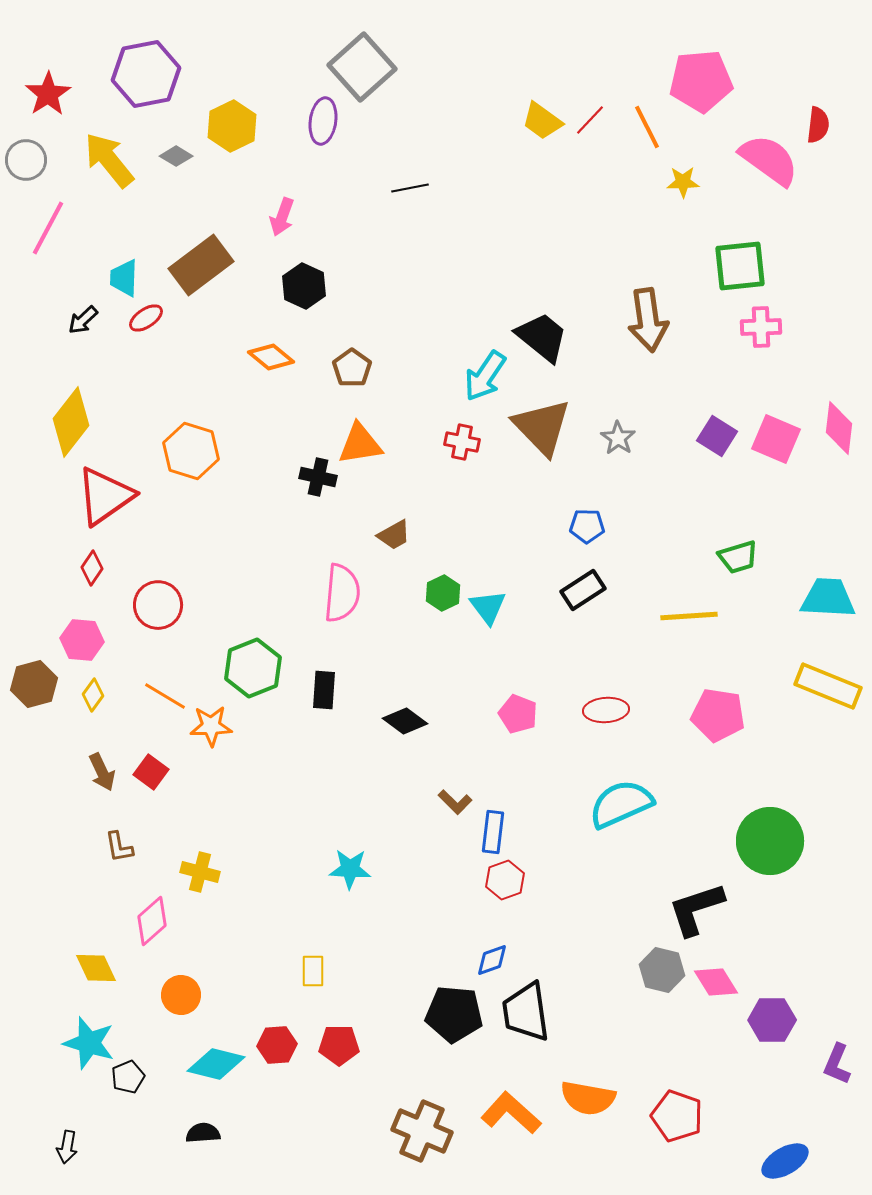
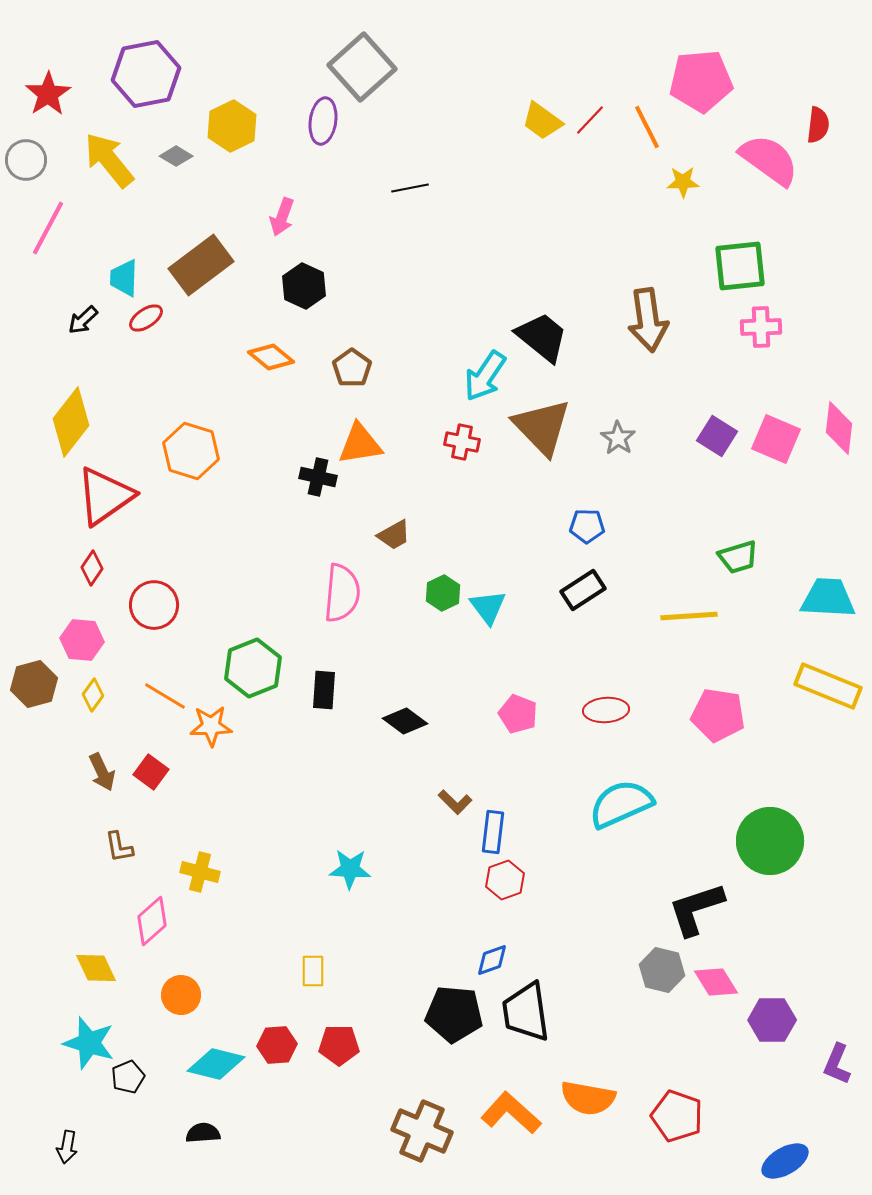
red circle at (158, 605): moved 4 px left
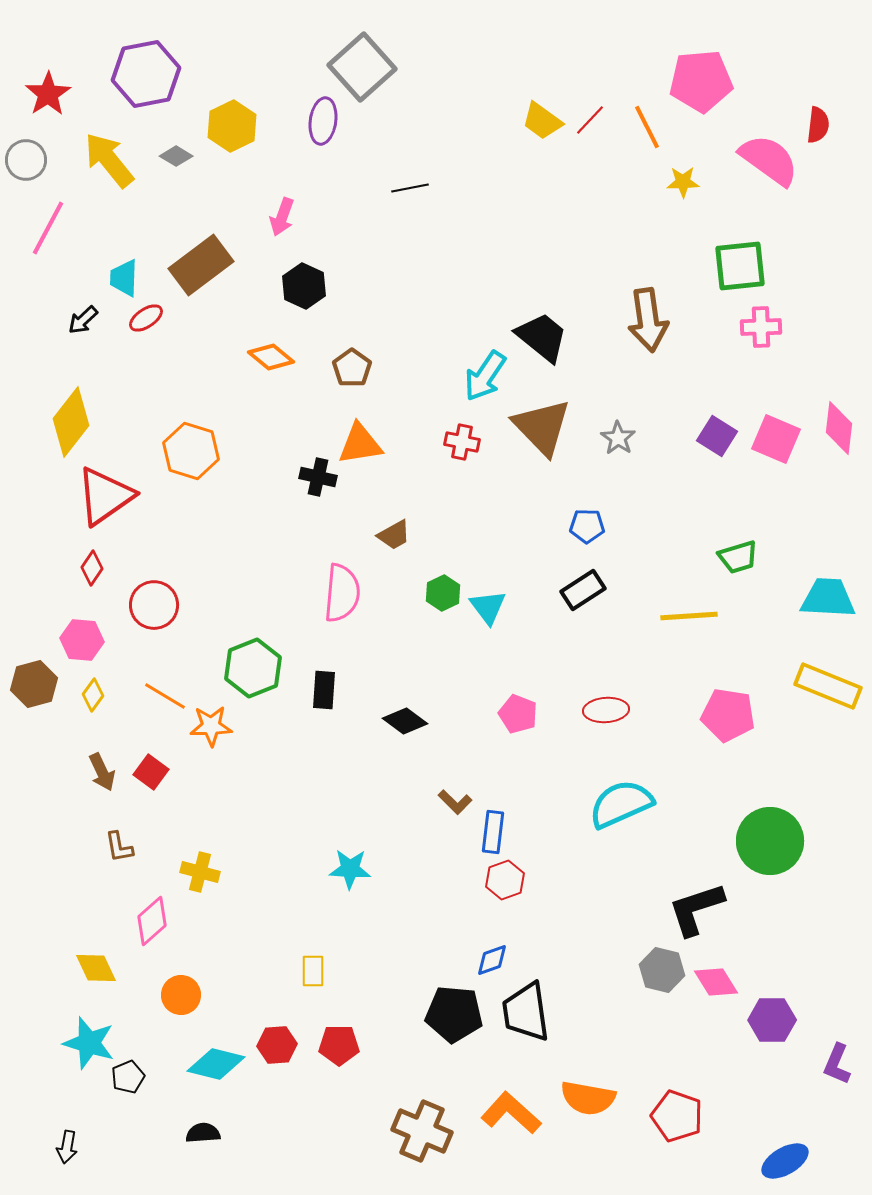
pink pentagon at (718, 715): moved 10 px right
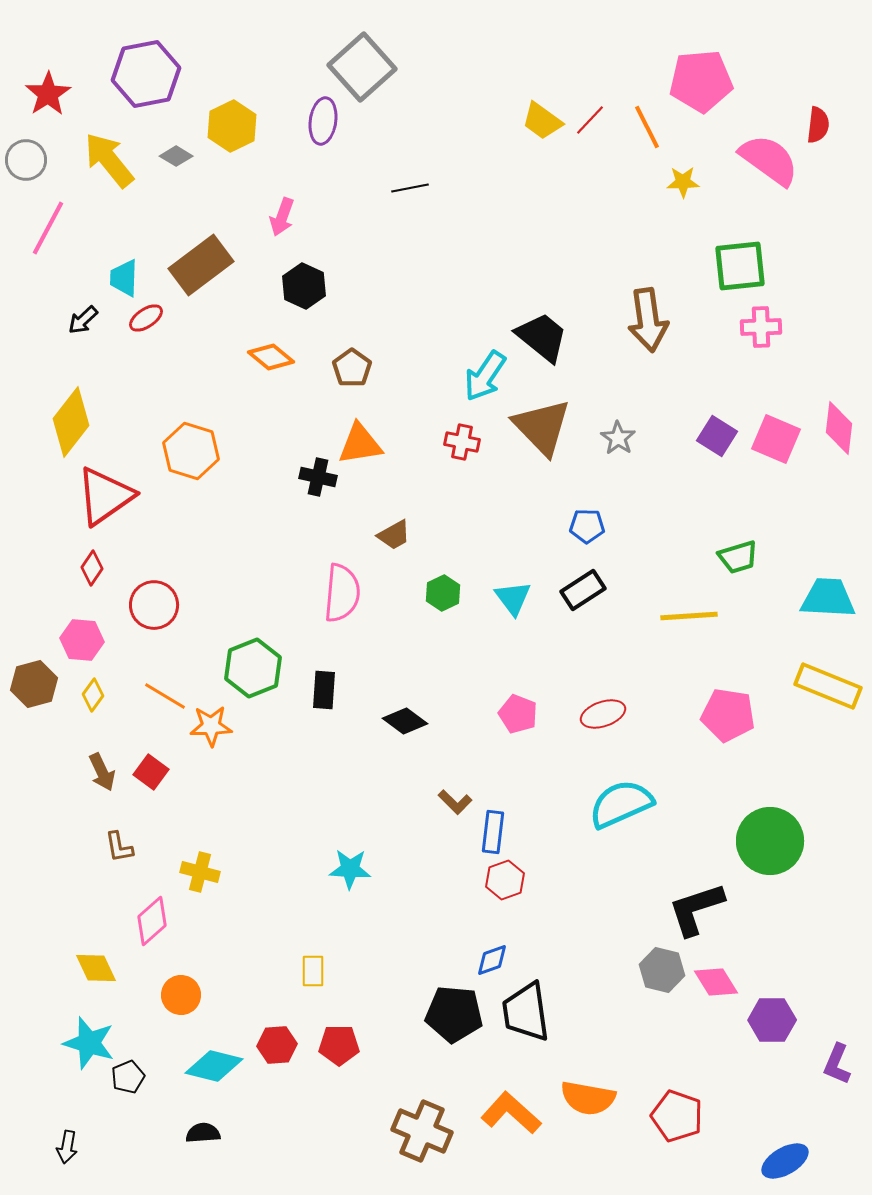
cyan triangle at (488, 607): moved 25 px right, 9 px up
red ellipse at (606, 710): moved 3 px left, 4 px down; rotated 15 degrees counterclockwise
cyan diamond at (216, 1064): moved 2 px left, 2 px down
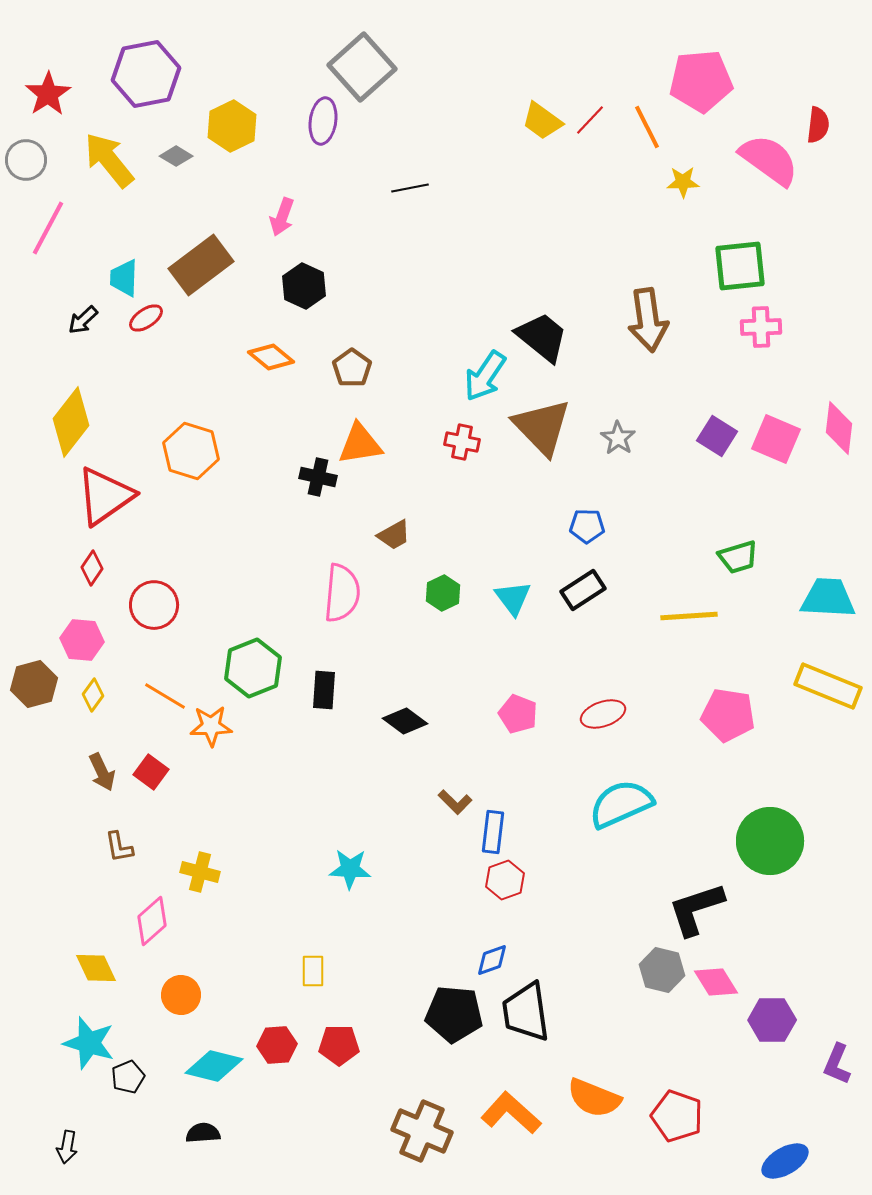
orange semicircle at (588, 1098): moved 6 px right; rotated 12 degrees clockwise
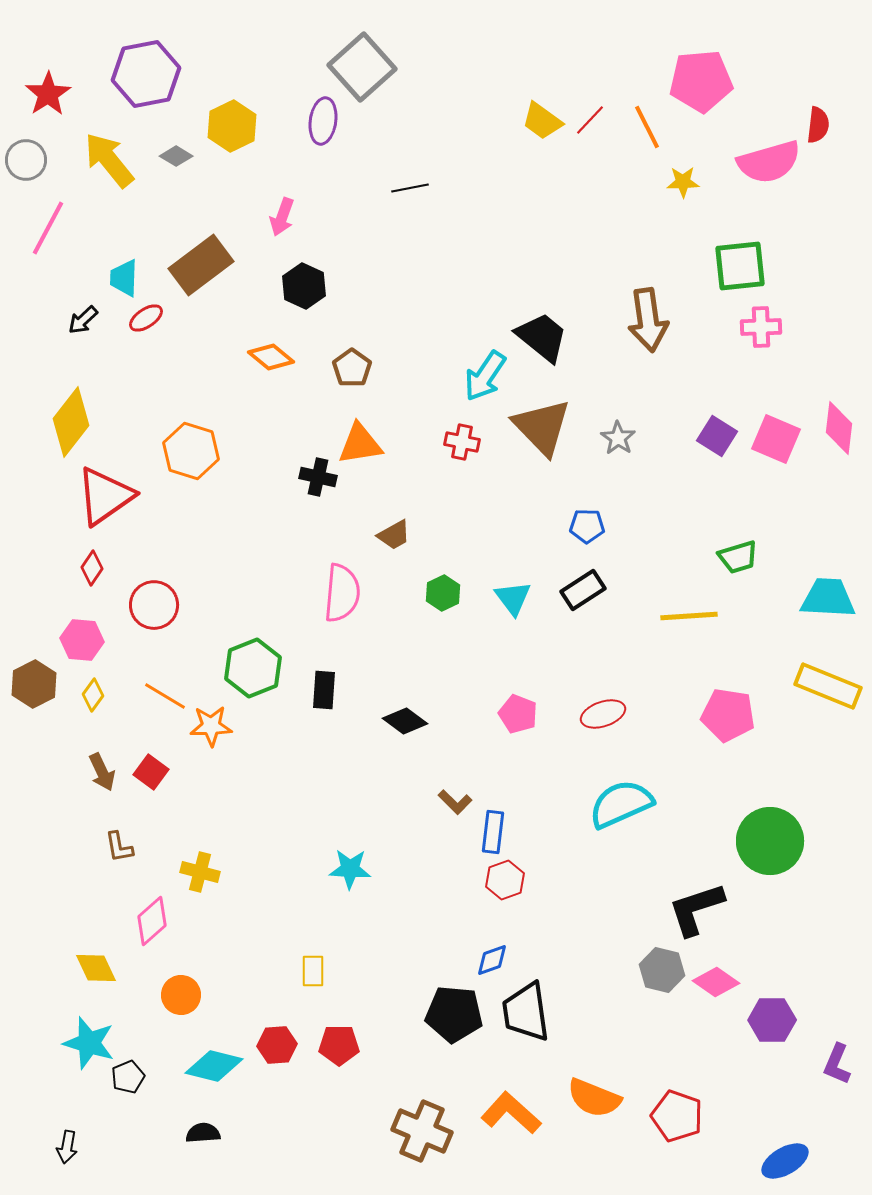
pink semicircle at (769, 160): moved 2 px down; rotated 128 degrees clockwise
brown hexagon at (34, 684): rotated 12 degrees counterclockwise
pink diamond at (716, 982): rotated 24 degrees counterclockwise
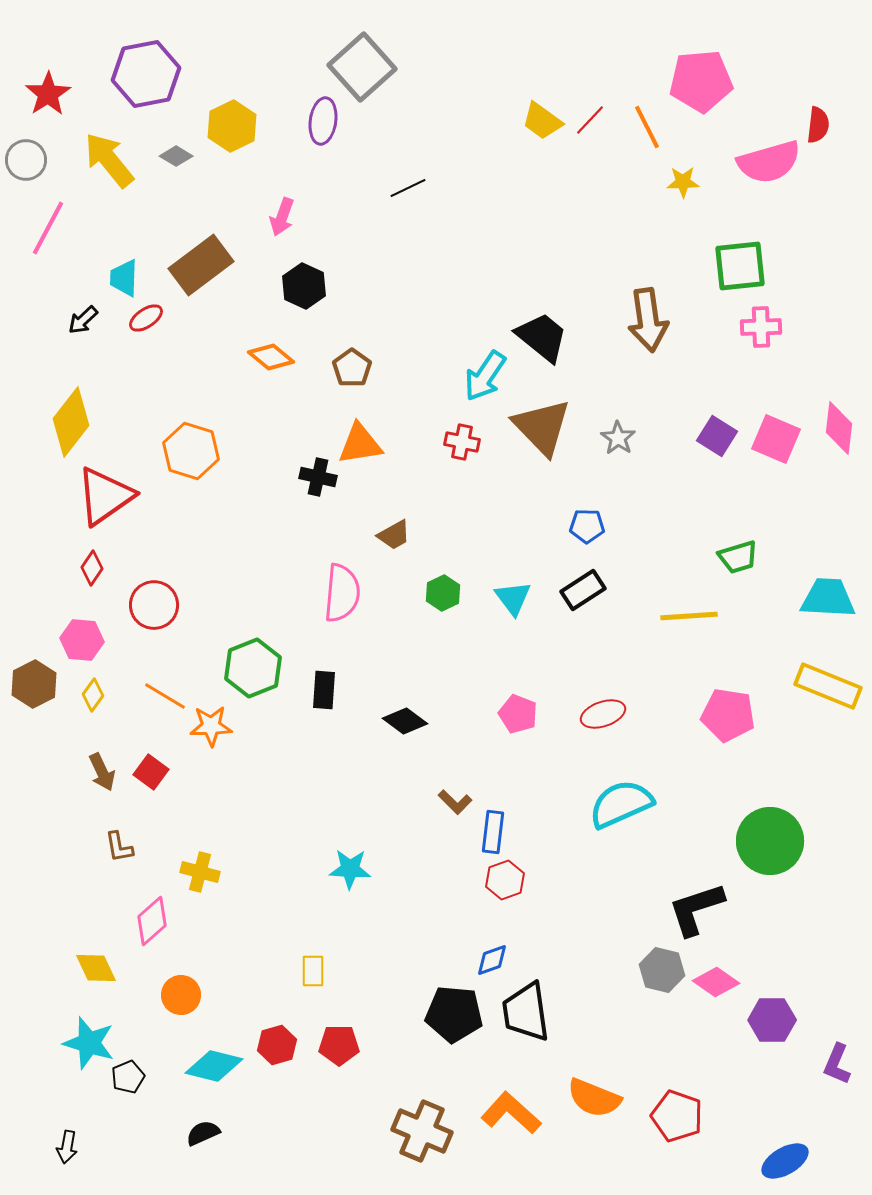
black line at (410, 188): moved 2 px left; rotated 15 degrees counterclockwise
red hexagon at (277, 1045): rotated 12 degrees counterclockwise
black semicircle at (203, 1133): rotated 20 degrees counterclockwise
